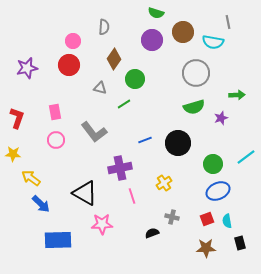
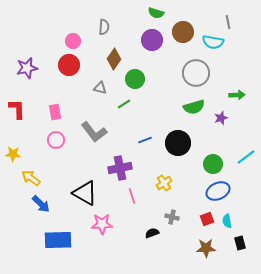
red L-shape at (17, 118): moved 9 px up; rotated 20 degrees counterclockwise
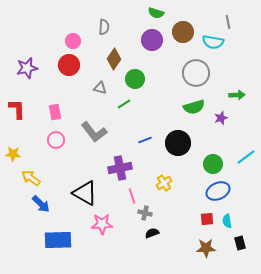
gray cross at (172, 217): moved 27 px left, 4 px up
red square at (207, 219): rotated 16 degrees clockwise
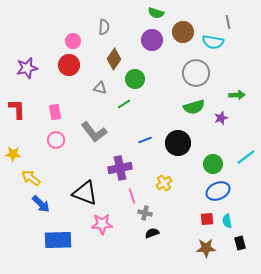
black triangle at (85, 193): rotated 8 degrees counterclockwise
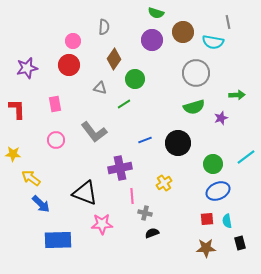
pink rectangle at (55, 112): moved 8 px up
pink line at (132, 196): rotated 14 degrees clockwise
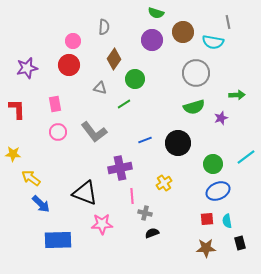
pink circle at (56, 140): moved 2 px right, 8 px up
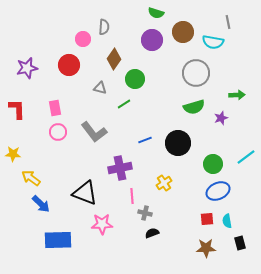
pink circle at (73, 41): moved 10 px right, 2 px up
pink rectangle at (55, 104): moved 4 px down
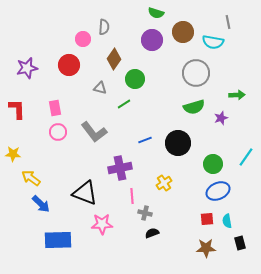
cyan line at (246, 157): rotated 18 degrees counterclockwise
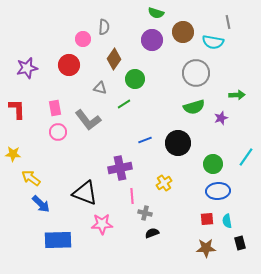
gray L-shape at (94, 132): moved 6 px left, 12 px up
blue ellipse at (218, 191): rotated 20 degrees clockwise
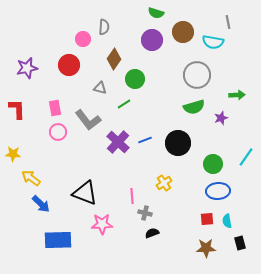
gray circle at (196, 73): moved 1 px right, 2 px down
purple cross at (120, 168): moved 2 px left, 26 px up; rotated 35 degrees counterclockwise
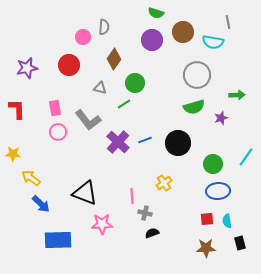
pink circle at (83, 39): moved 2 px up
green circle at (135, 79): moved 4 px down
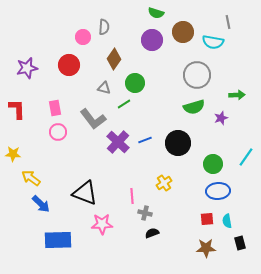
gray triangle at (100, 88): moved 4 px right
gray L-shape at (88, 120): moved 5 px right, 1 px up
